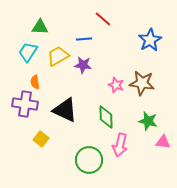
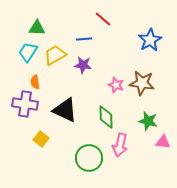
green triangle: moved 3 px left, 1 px down
yellow trapezoid: moved 3 px left, 1 px up
green circle: moved 2 px up
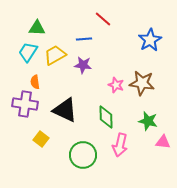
green circle: moved 6 px left, 3 px up
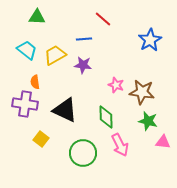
green triangle: moved 11 px up
cyan trapezoid: moved 1 px left, 2 px up; rotated 95 degrees clockwise
brown star: moved 9 px down
pink arrow: rotated 40 degrees counterclockwise
green circle: moved 2 px up
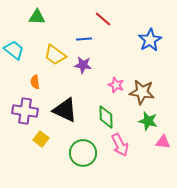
cyan trapezoid: moved 13 px left
yellow trapezoid: rotated 115 degrees counterclockwise
purple cross: moved 7 px down
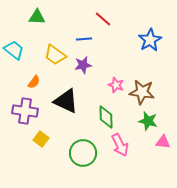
purple star: rotated 18 degrees counterclockwise
orange semicircle: moved 1 px left; rotated 136 degrees counterclockwise
black triangle: moved 1 px right, 9 px up
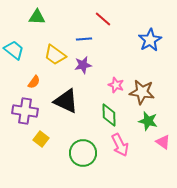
green diamond: moved 3 px right, 2 px up
pink triangle: rotated 28 degrees clockwise
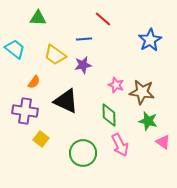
green triangle: moved 1 px right, 1 px down
cyan trapezoid: moved 1 px right, 1 px up
